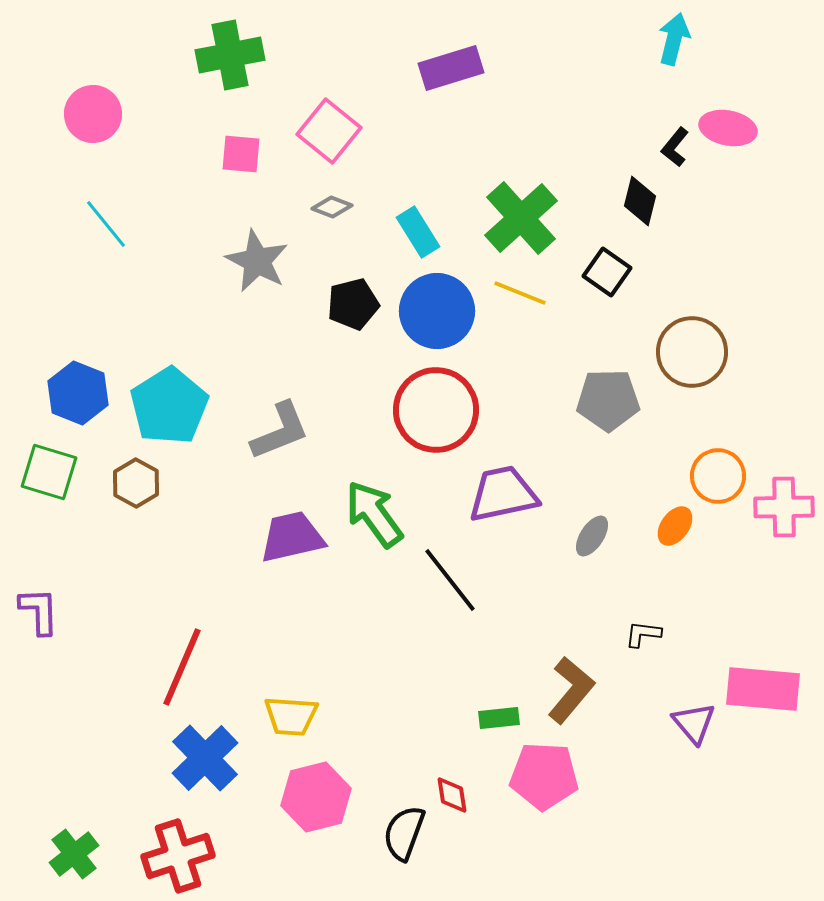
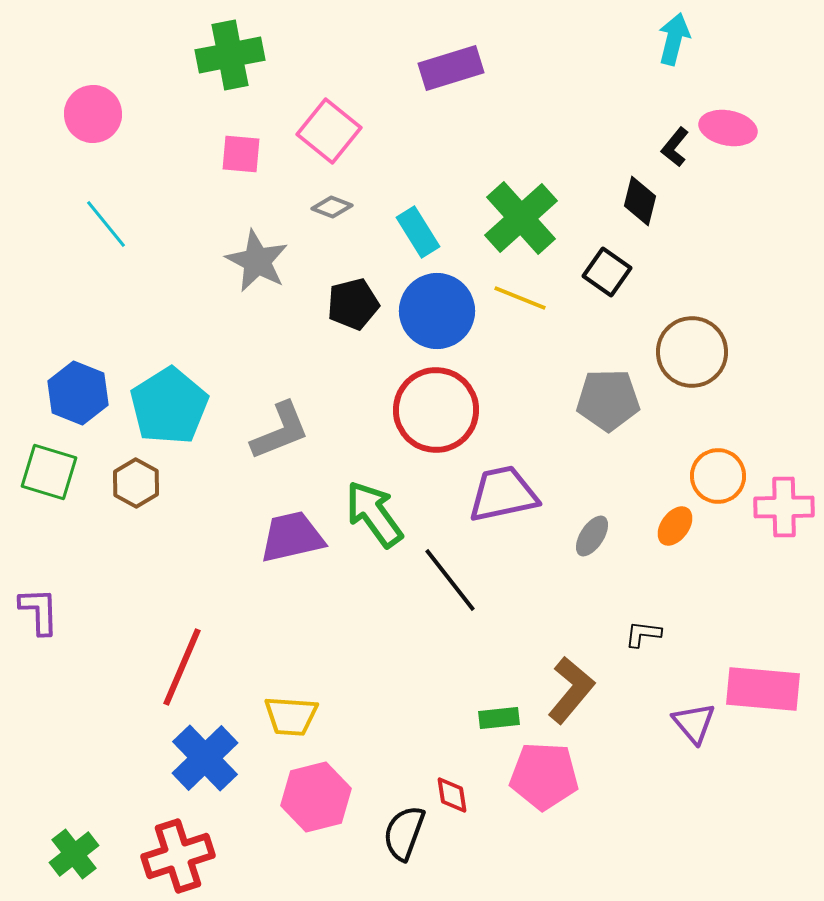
yellow line at (520, 293): moved 5 px down
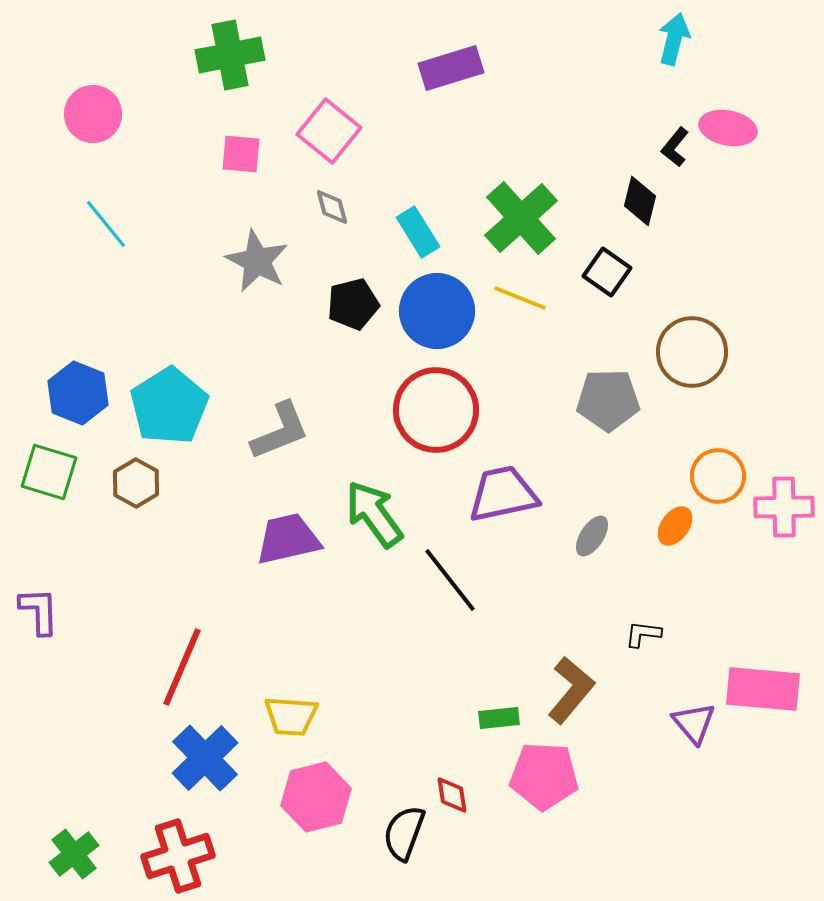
gray diamond at (332, 207): rotated 54 degrees clockwise
purple trapezoid at (292, 537): moved 4 px left, 2 px down
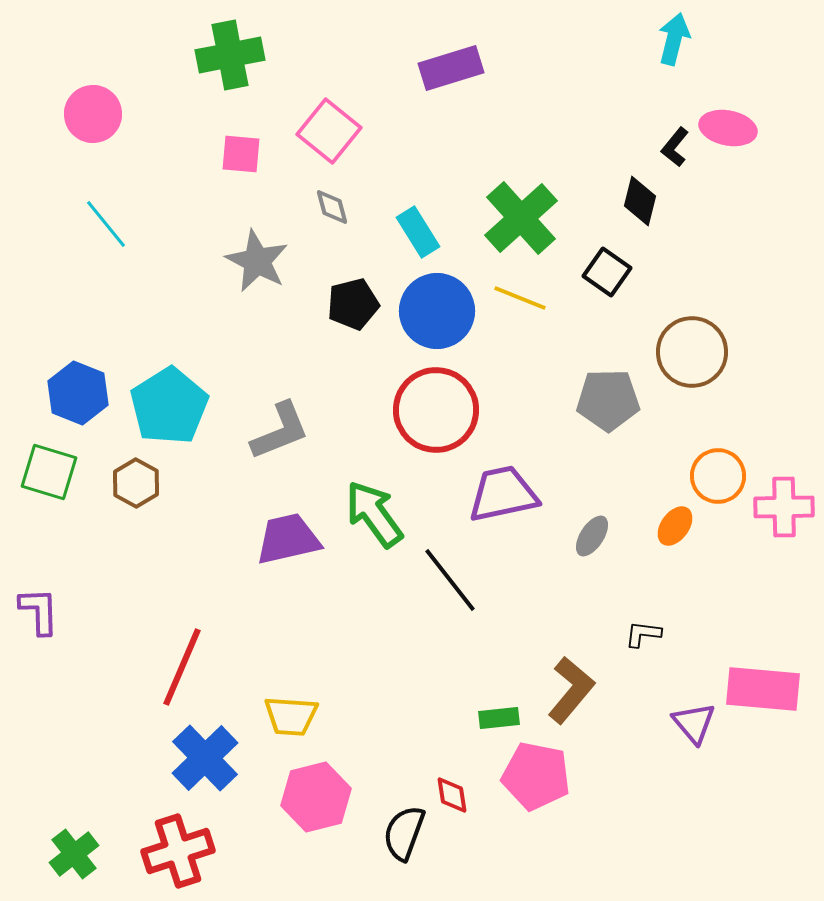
pink pentagon at (544, 776): moved 8 px left; rotated 8 degrees clockwise
red cross at (178, 856): moved 5 px up
